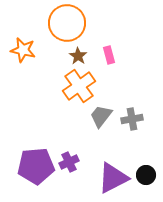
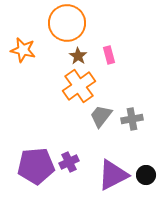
purple triangle: moved 3 px up
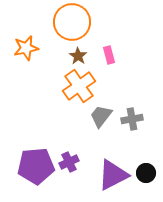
orange circle: moved 5 px right, 1 px up
orange star: moved 3 px right, 2 px up; rotated 25 degrees counterclockwise
black circle: moved 2 px up
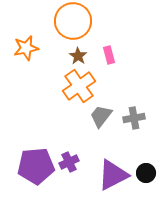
orange circle: moved 1 px right, 1 px up
gray cross: moved 2 px right, 1 px up
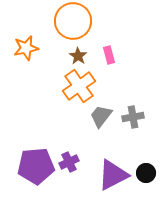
gray cross: moved 1 px left, 1 px up
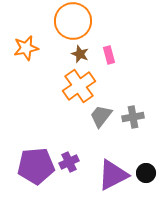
brown star: moved 2 px right, 2 px up; rotated 12 degrees counterclockwise
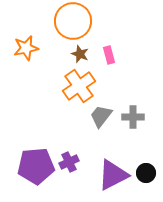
gray cross: rotated 10 degrees clockwise
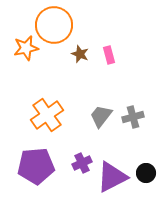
orange circle: moved 19 px left, 4 px down
orange cross: moved 32 px left, 29 px down
gray cross: rotated 15 degrees counterclockwise
purple cross: moved 13 px right, 1 px down
purple triangle: moved 1 px left, 2 px down
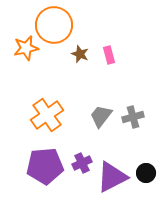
purple pentagon: moved 9 px right
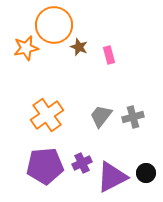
brown star: moved 1 px left, 7 px up
